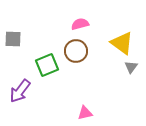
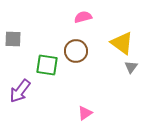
pink semicircle: moved 3 px right, 7 px up
green square: rotated 30 degrees clockwise
pink triangle: rotated 21 degrees counterclockwise
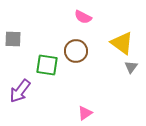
pink semicircle: rotated 138 degrees counterclockwise
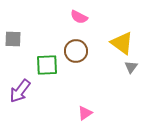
pink semicircle: moved 4 px left
green square: rotated 10 degrees counterclockwise
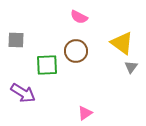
gray square: moved 3 px right, 1 px down
purple arrow: moved 3 px right, 2 px down; rotated 95 degrees counterclockwise
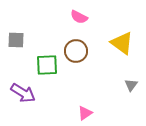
gray triangle: moved 18 px down
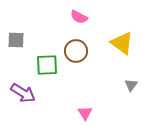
pink triangle: rotated 28 degrees counterclockwise
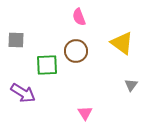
pink semicircle: rotated 42 degrees clockwise
